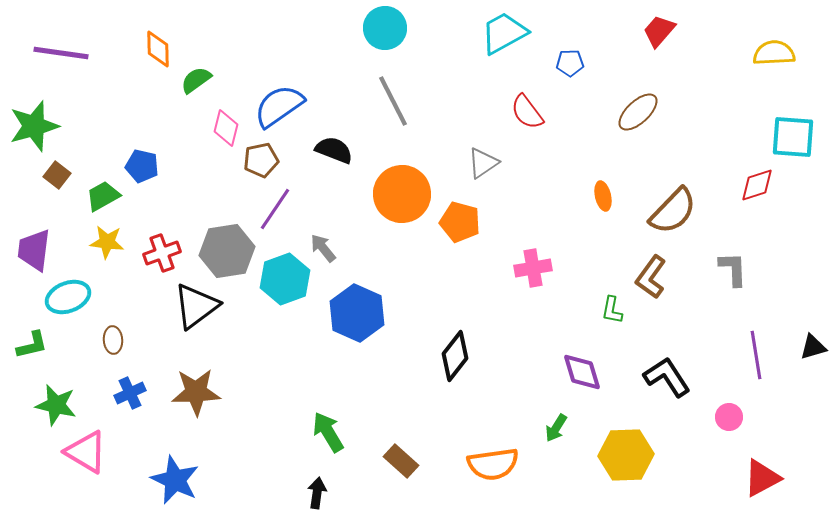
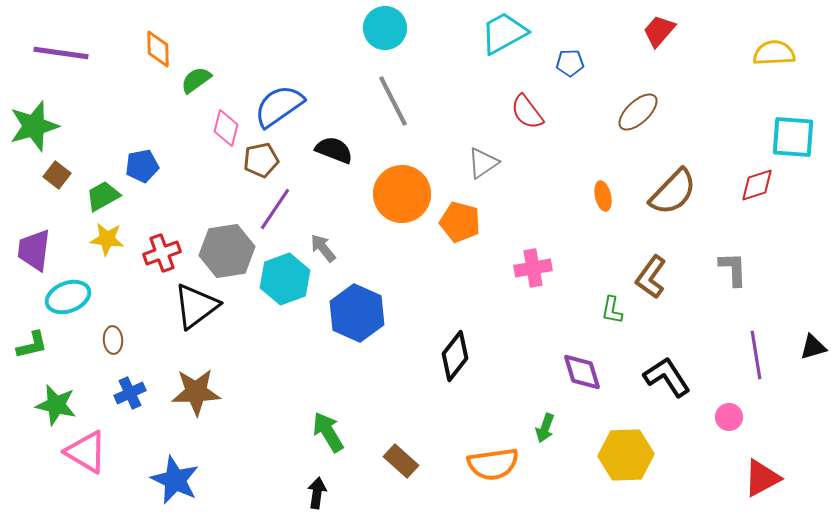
blue pentagon at (142, 166): rotated 24 degrees counterclockwise
brown semicircle at (673, 211): moved 19 px up
yellow star at (107, 242): moved 3 px up
green arrow at (556, 428): moved 11 px left; rotated 12 degrees counterclockwise
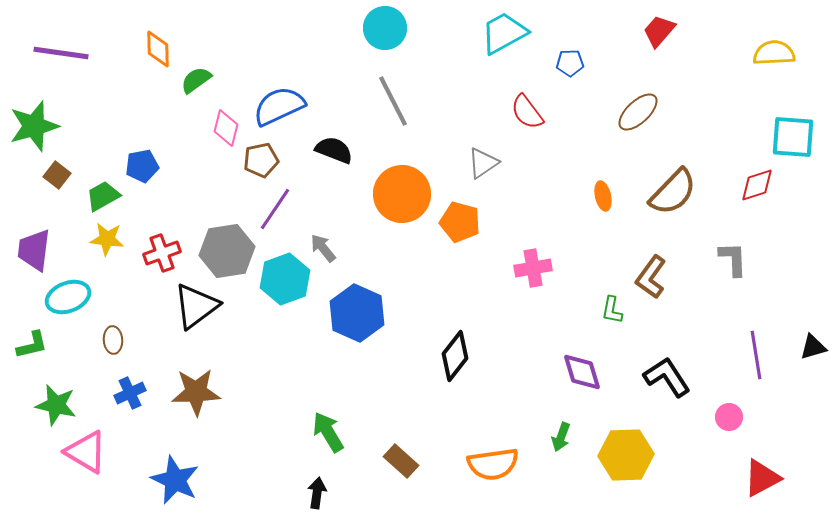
blue semicircle at (279, 106): rotated 10 degrees clockwise
gray L-shape at (733, 269): moved 10 px up
green arrow at (545, 428): moved 16 px right, 9 px down
